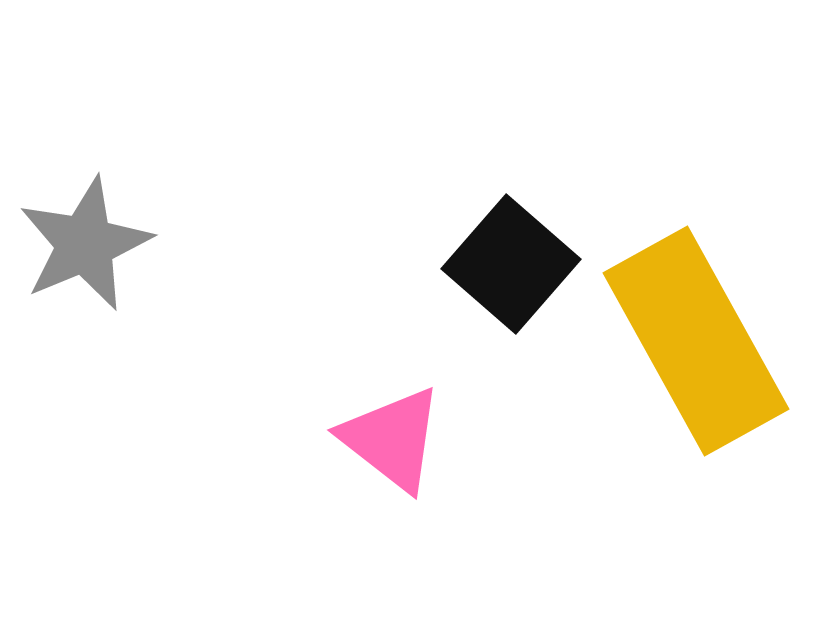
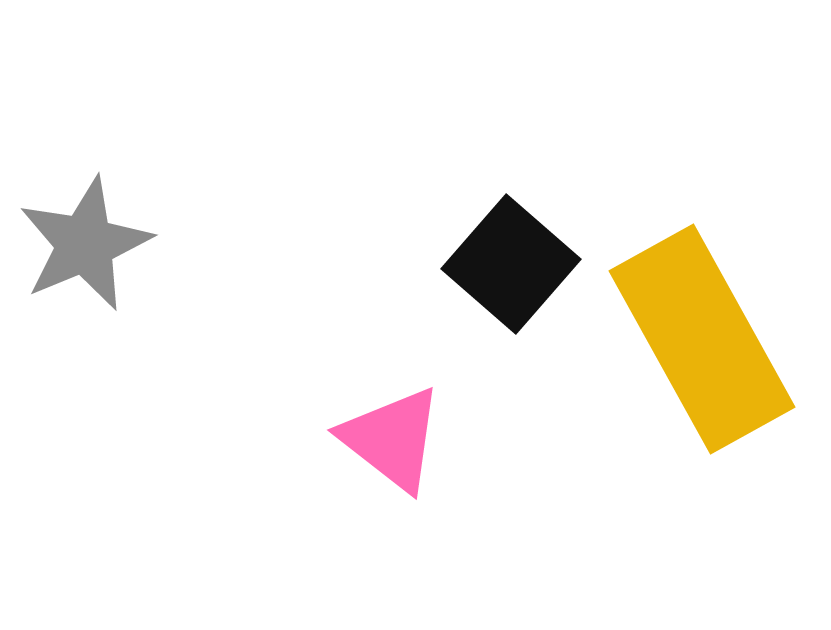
yellow rectangle: moved 6 px right, 2 px up
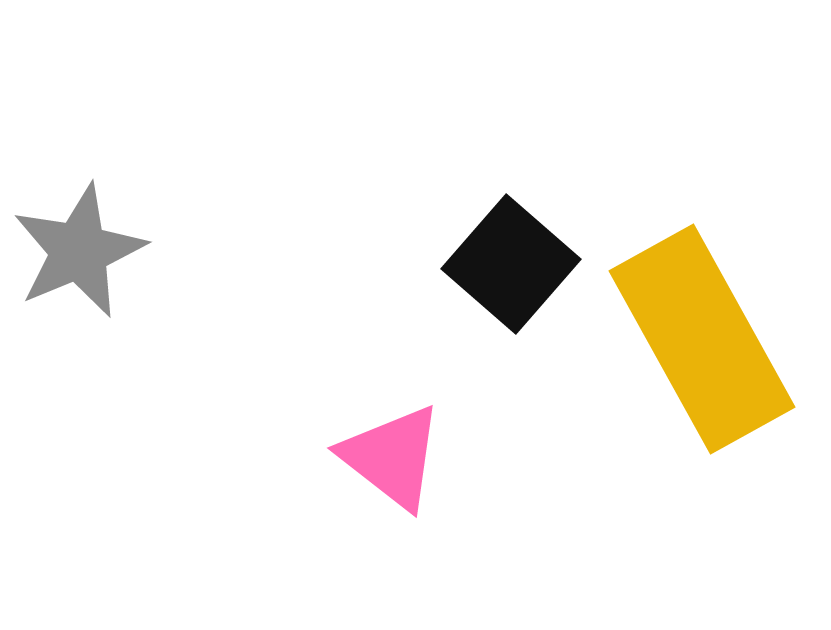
gray star: moved 6 px left, 7 px down
pink triangle: moved 18 px down
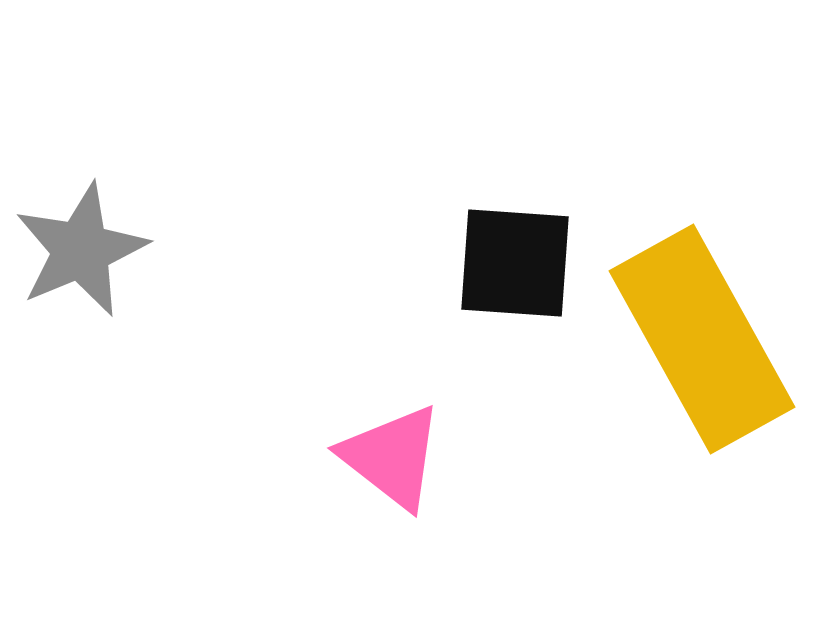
gray star: moved 2 px right, 1 px up
black square: moved 4 px right, 1 px up; rotated 37 degrees counterclockwise
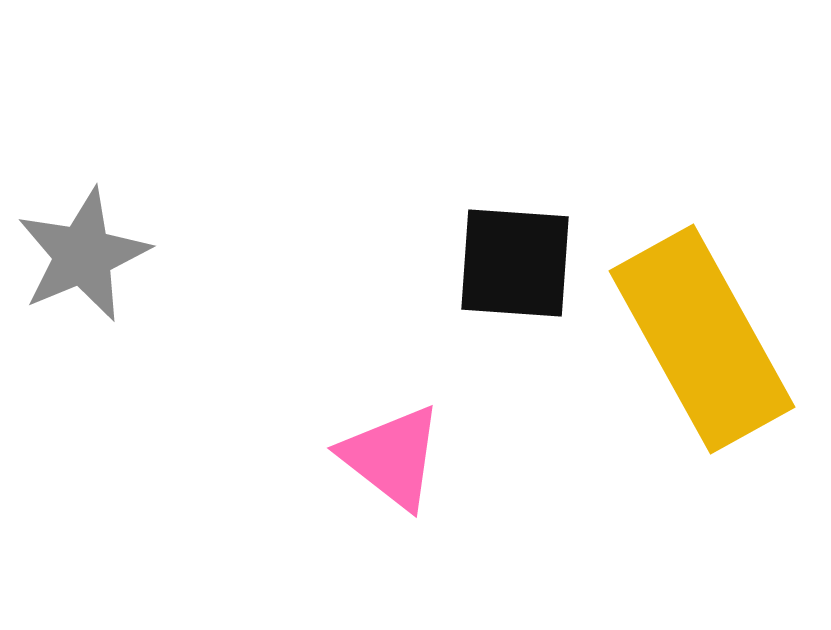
gray star: moved 2 px right, 5 px down
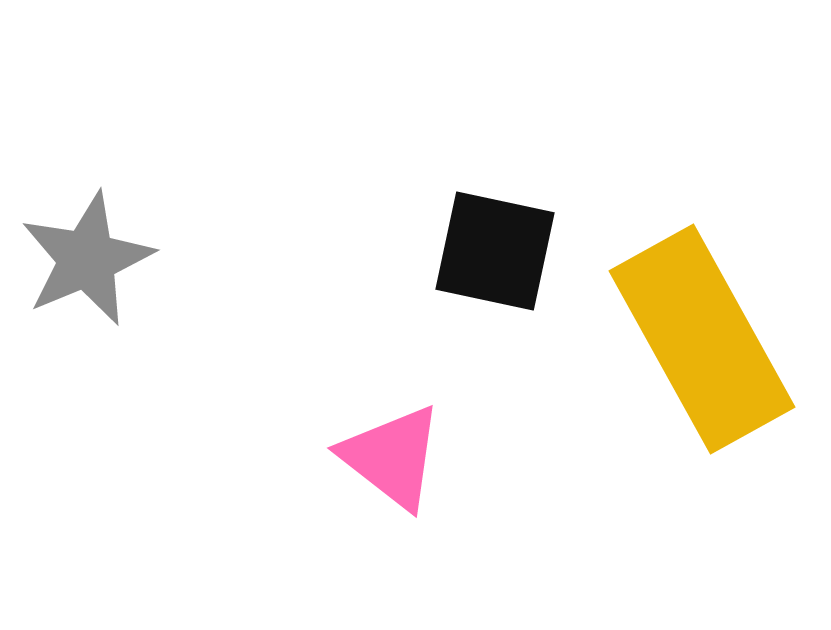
gray star: moved 4 px right, 4 px down
black square: moved 20 px left, 12 px up; rotated 8 degrees clockwise
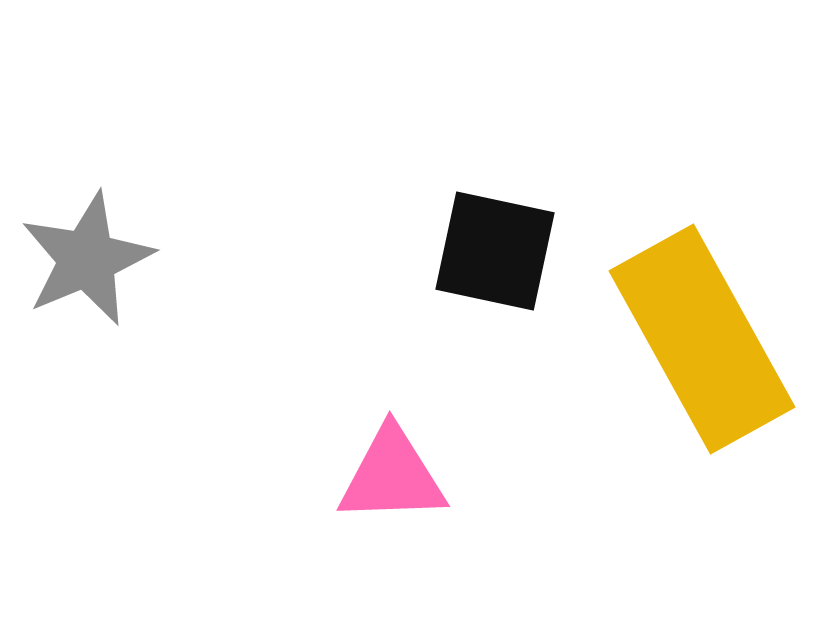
pink triangle: moved 19 px down; rotated 40 degrees counterclockwise
